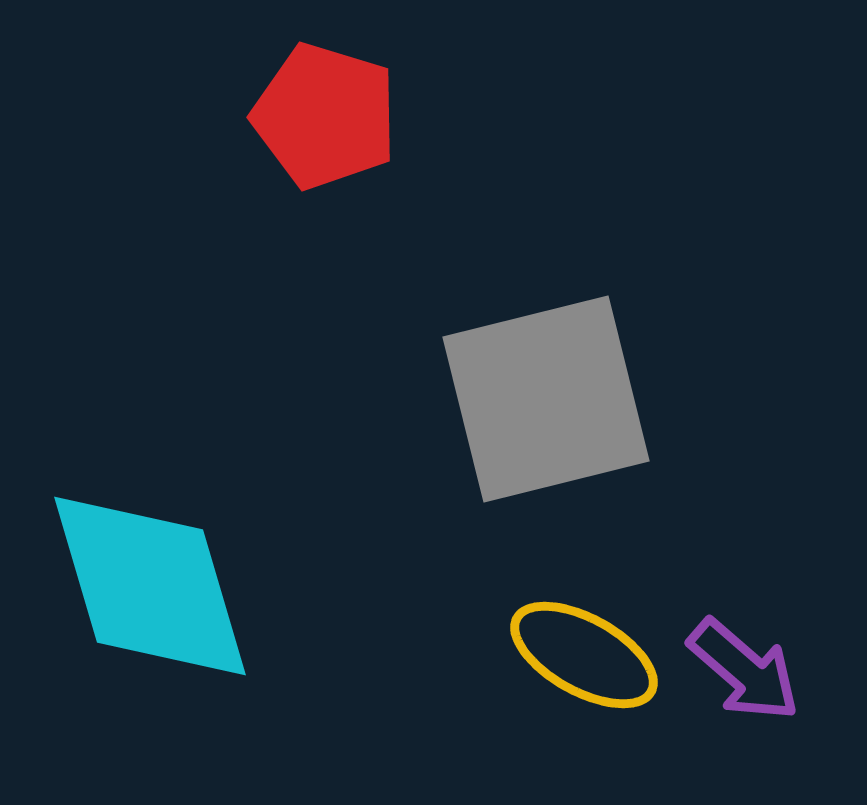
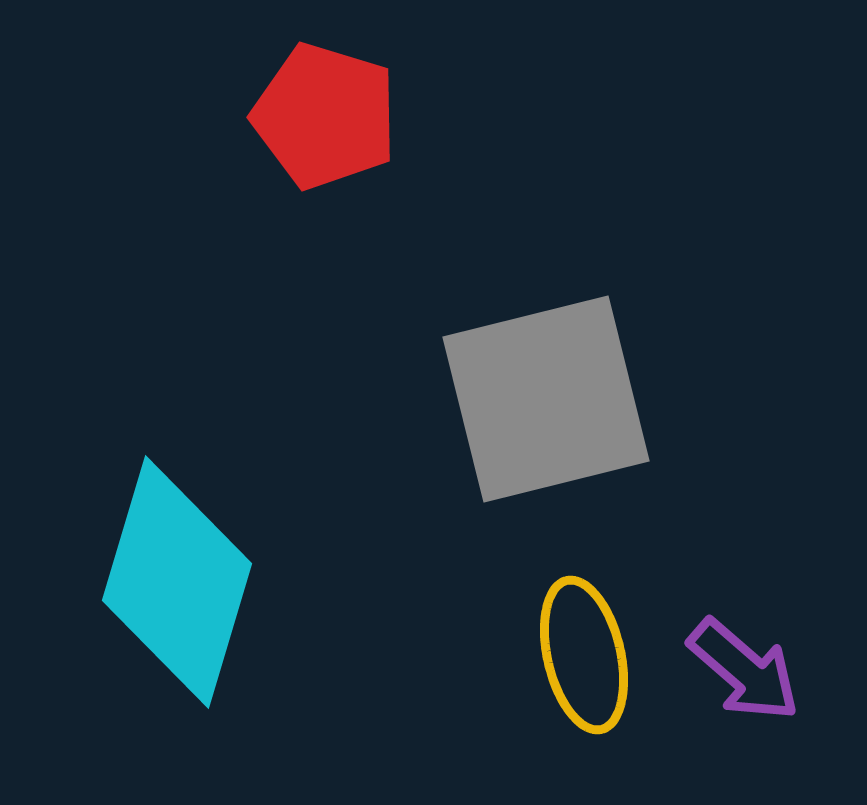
cyan diamond: moved 27 px right, 4 px up; rotated 33 degrees clockwise
yellow ellipse: rotated 48 degrees clockwise
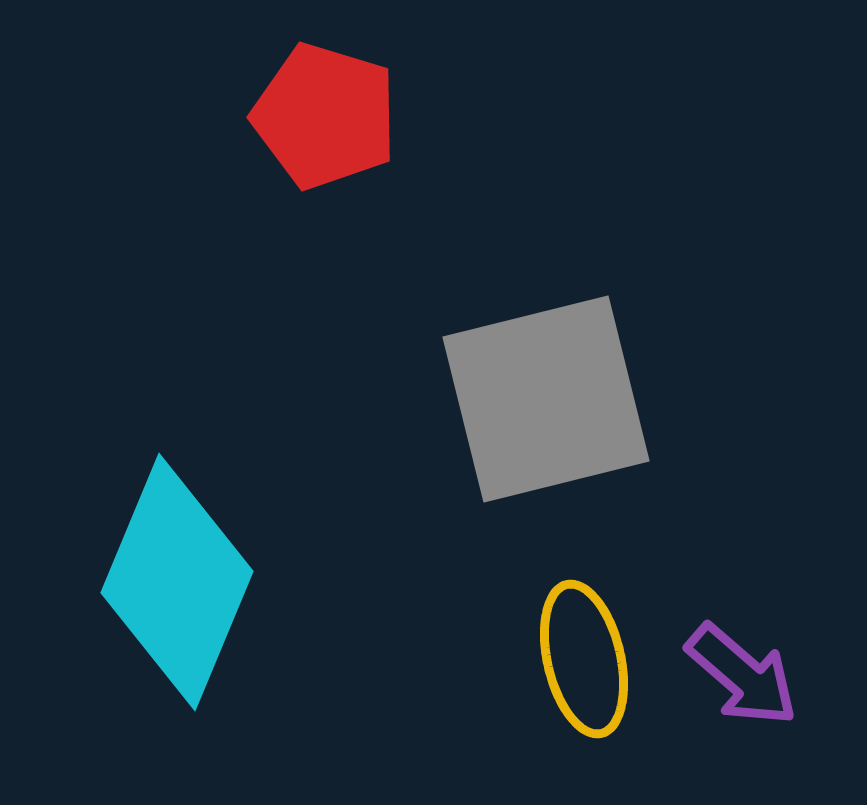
cyan diamond: rotated 6 degrees clockwise
yellow ellipse: moved 4 px down
purple arrow: moved 2 px left, 5 px down
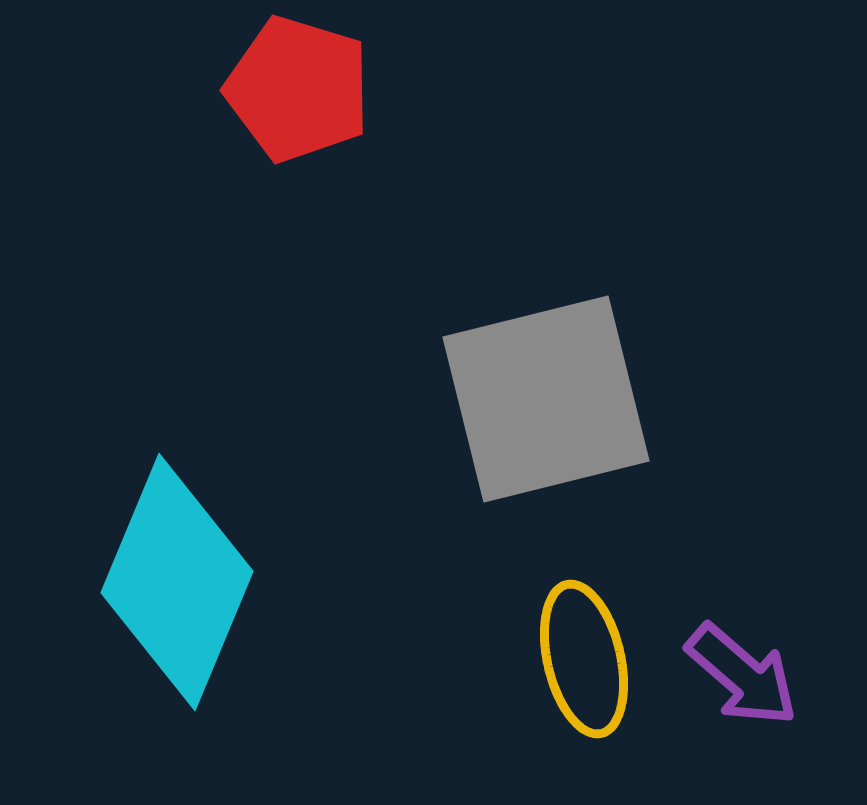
red pentagon: moved 27 px left, 27 px up
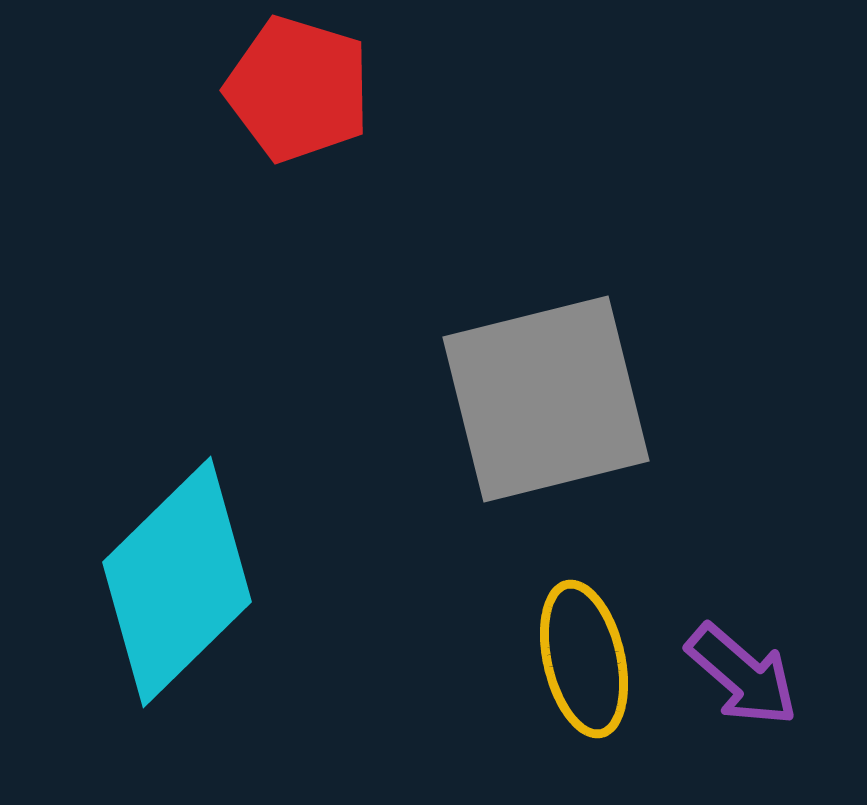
cyan diamond: rotated 23 degrees clockwise
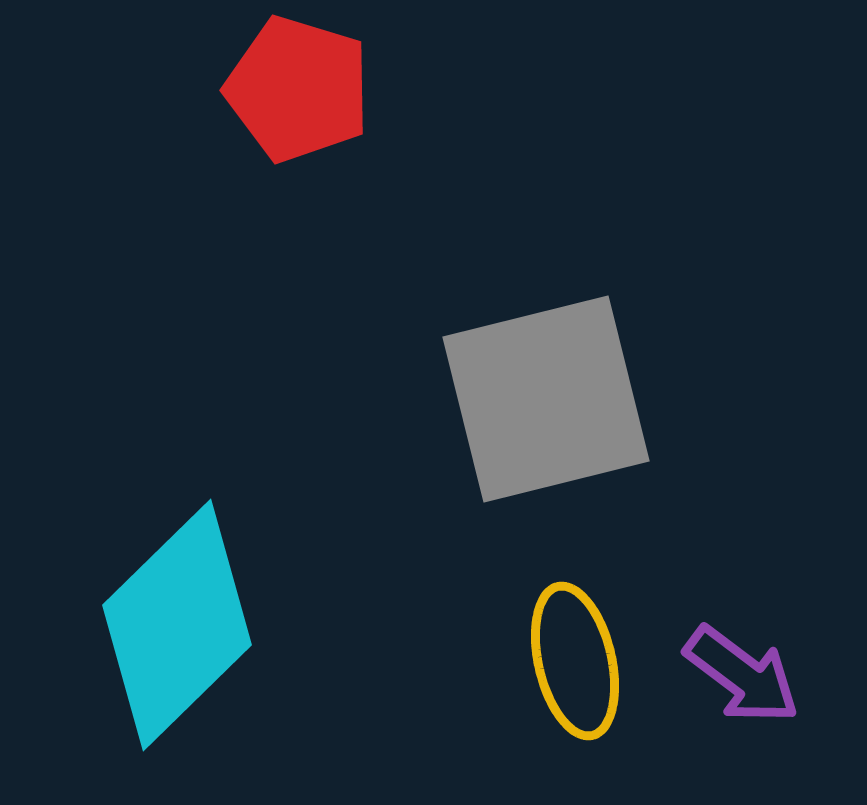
cyan diamond: moved 43 px down
yellow ellipse: moved 9 px left, 2 px down
purple arrow: rotated 4 degrees counterclockwise
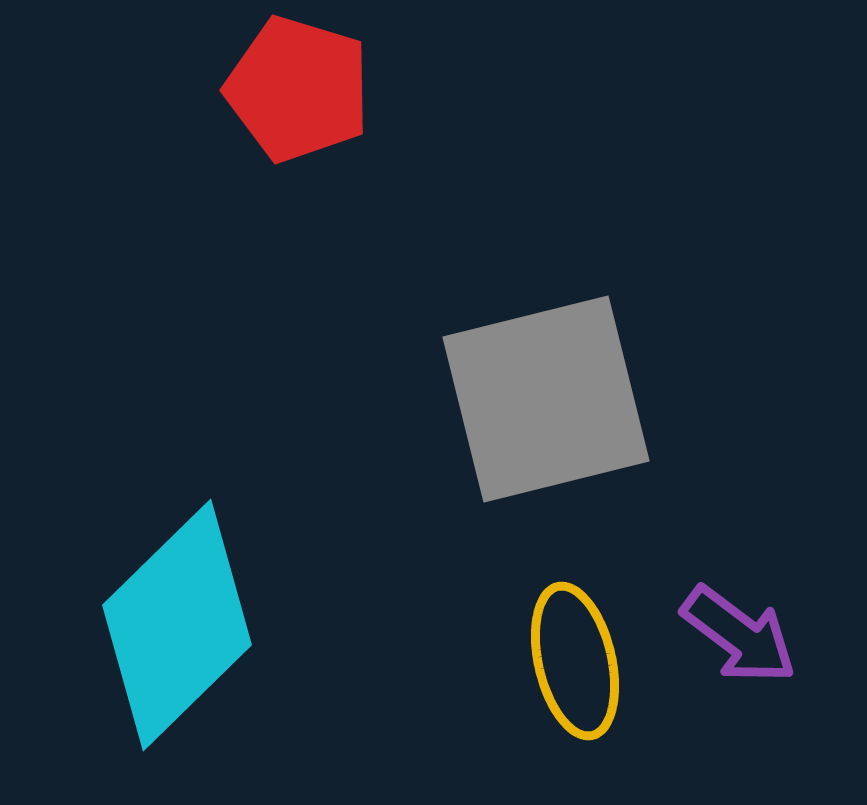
purple arrow: moved 3 px left, 40 px up
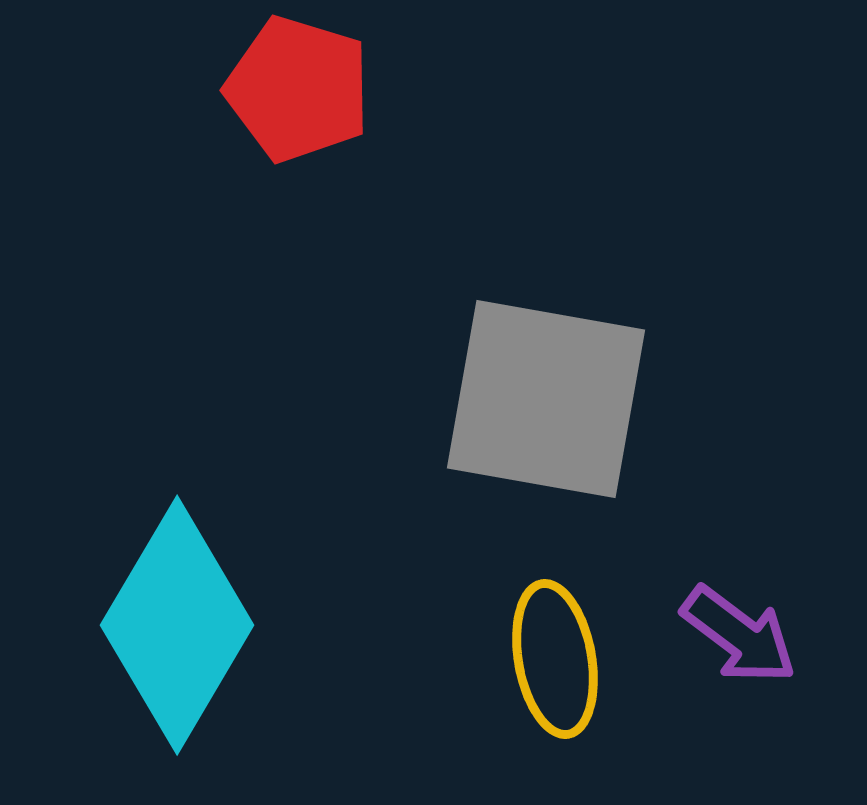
gray square: rotated 24 degrees clockwise
cyan diamond: rotated 15 degrees counterclockwise
yellow ellipse: moved 20 px left, 2 px up; rotated 3 degrees clockwise
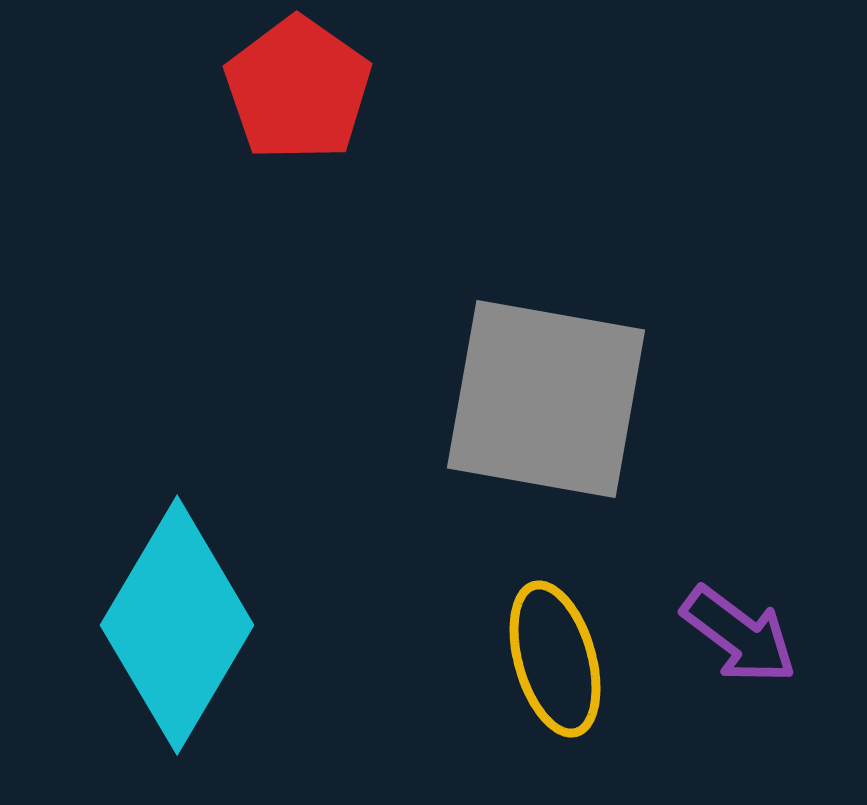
red pentagon: rotated 18 degrees clockwise
yellow ellipse: rotated 6 degrees counterclockwise
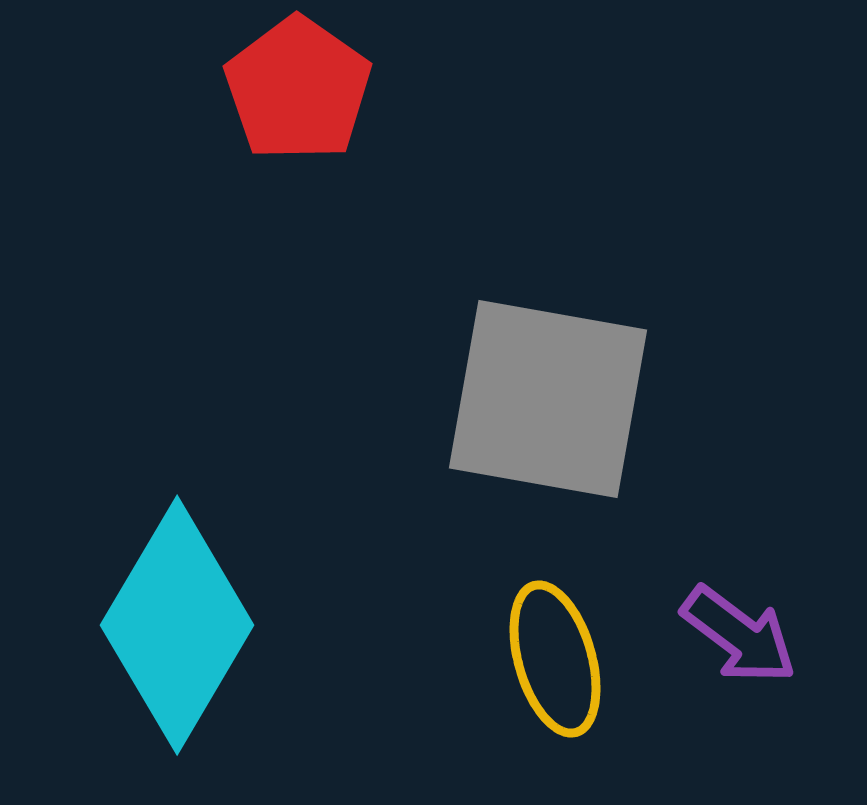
gray square: moved 2 px right
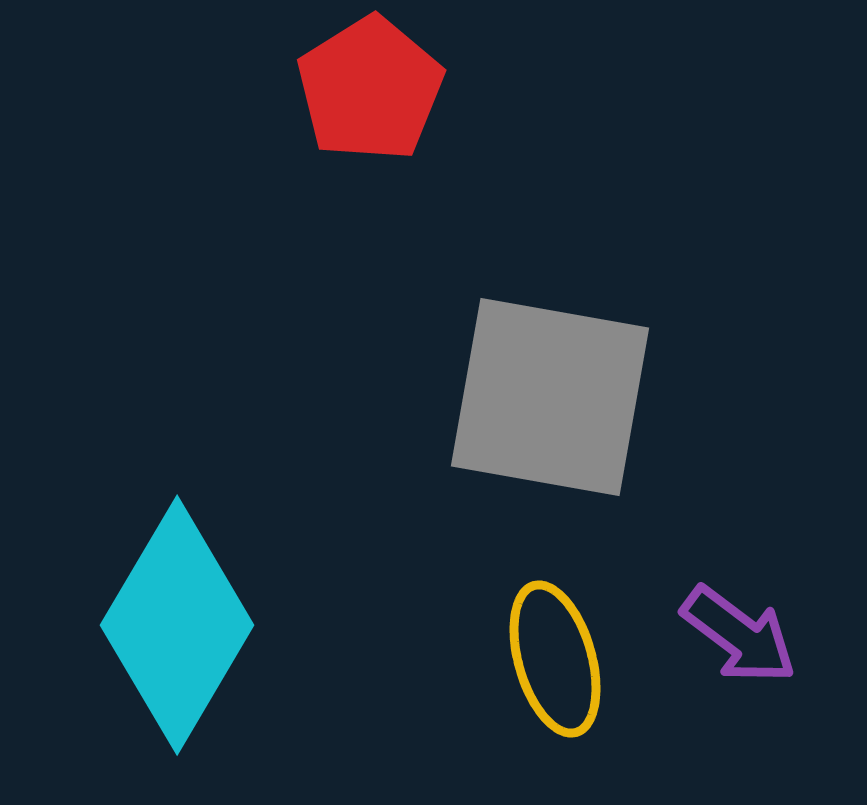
red pentagon: moved 72 px right; rotated 5 degrees clockwise
gray square: moved 2 px right, 2 px up
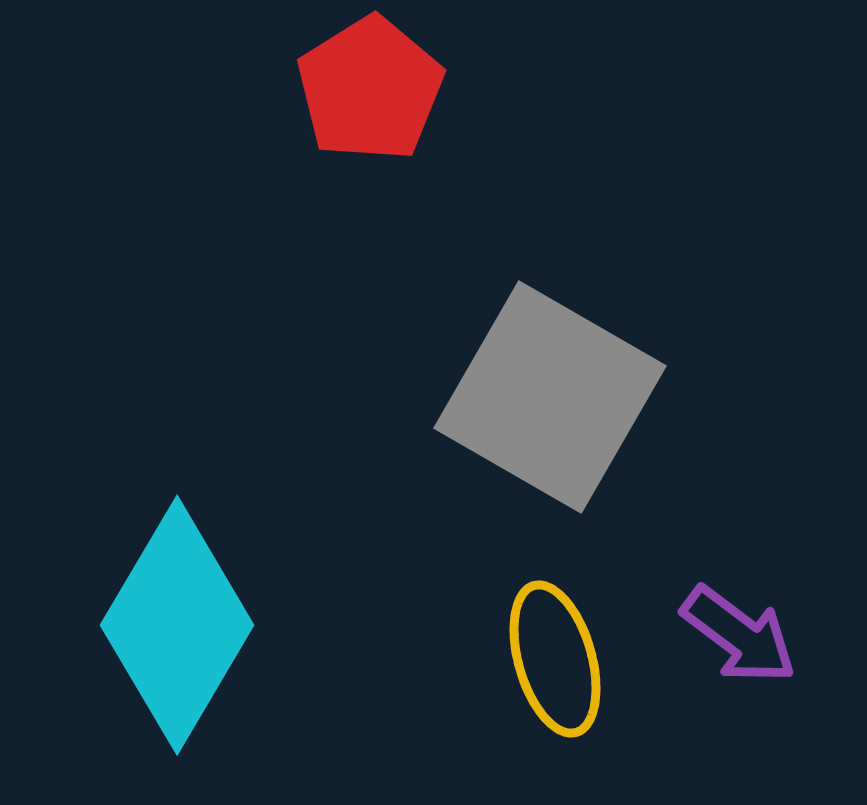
gray square: rotated 20 degrees clockwise
